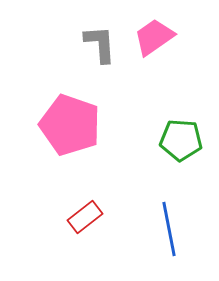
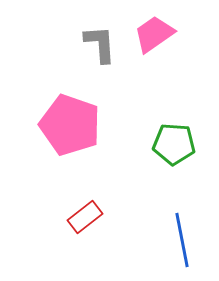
pink trapezoid: moved 3 px up
green pentagon: moved 7 px left, 4 px down
blue line: moved 13 px right, 11 px down
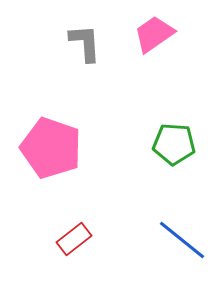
gray L-shape: moved 15 px left, 1 px up
pink pentagon: moved 19 px left, 23 px down
red rectangle: moved 11 px left, 22 px down
blue line: rotated 40 degrees counterclockwise
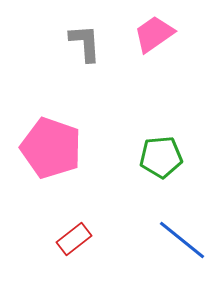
green pentagon: moved 13 px left, 13 px down; rotated 9 degrees counterclockwise
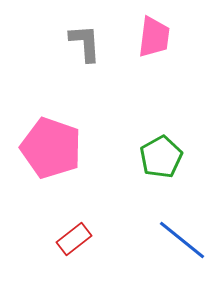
pink trapezoid: moved 3 px down; rotated 132 degrees clockwise
green pentagon: rotated 24 degrees counterclockwise
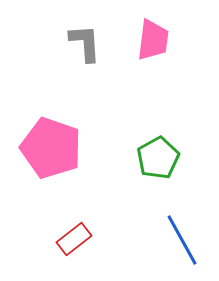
pink trapezoid: moved 1 px left, 3 px down
green pentagon: moved 3 px left, 1 px down
blue line: rotated 22 degrees clockwise
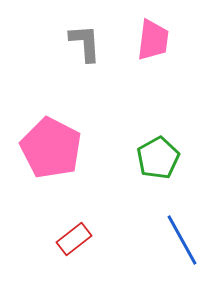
pink pentagon: rotated 8 degrees clockwise
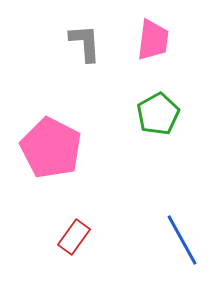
green pentagon: moved 44 px up
red rectangle: moved 2 px up; rotated 16 degrees counterclockwise
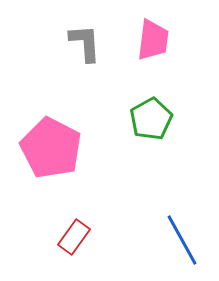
green pentagon: moved 7 px left, 5 px down
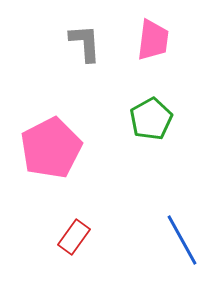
pink pentagon: rotated 18 degrees clockwise
